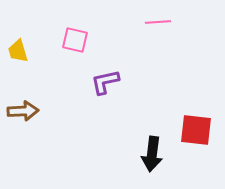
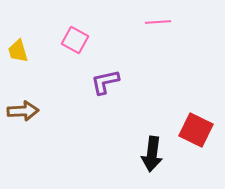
pink square: rotated 16 degrees clockwise
red square: rotated 20 degrees clockwise
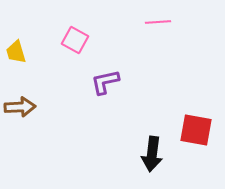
yellow trapezoid: moved 2 px left, 1 px down
brown arrow: moved 3 px left, 4 px up
red square: rotated 16 degrees counterclockwise
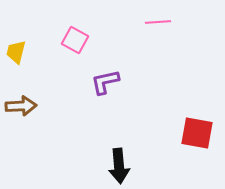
yellow trapezoid: rotated 30 degrees clockwise
brown arrow: moved 1 px right, 1 px up
red square: moved 1 px right, 3 px down
black arrow: moved 33 px left, 12 px down; rotated 12 degrees counterclockwise
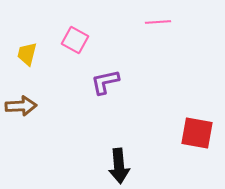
yellow trapezoid: moved 11 px right, 2 px down
